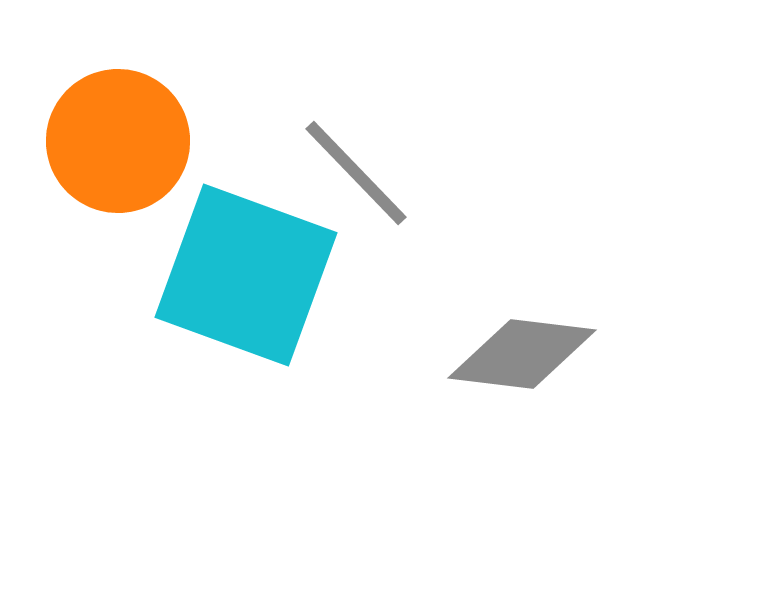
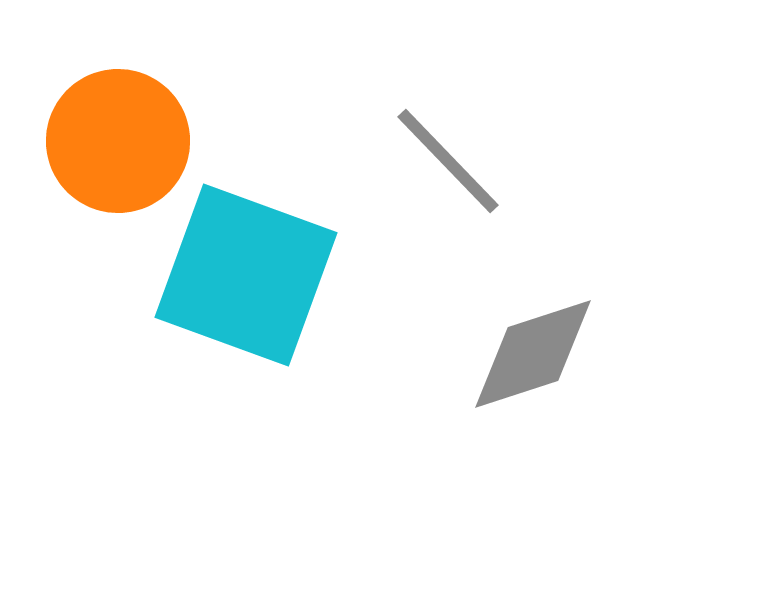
gray line: moved 92 px right, 12 px up
gray diamond: moved 11 px right; rotated 25 degrees counterclockwise
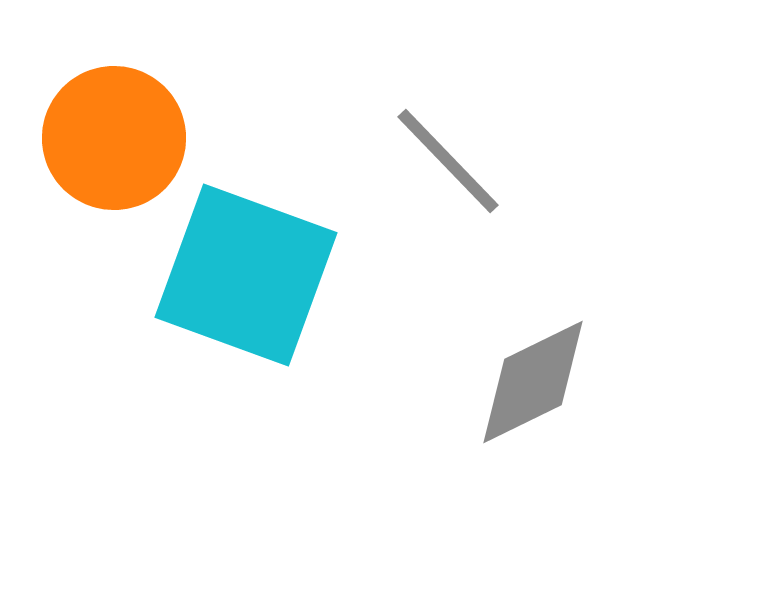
orange circle: moved 4 px left, 3 px up
gray diamond: moved 28 px down; rotated 8 degrees counterclockwise
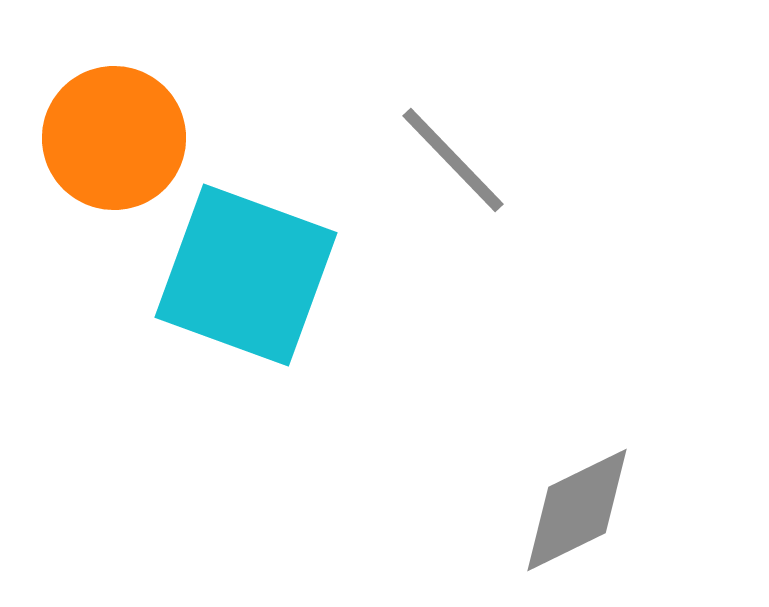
gray line: moved 5 px right, 1 px up
gray diamond: moved 44 px right, 128 px down
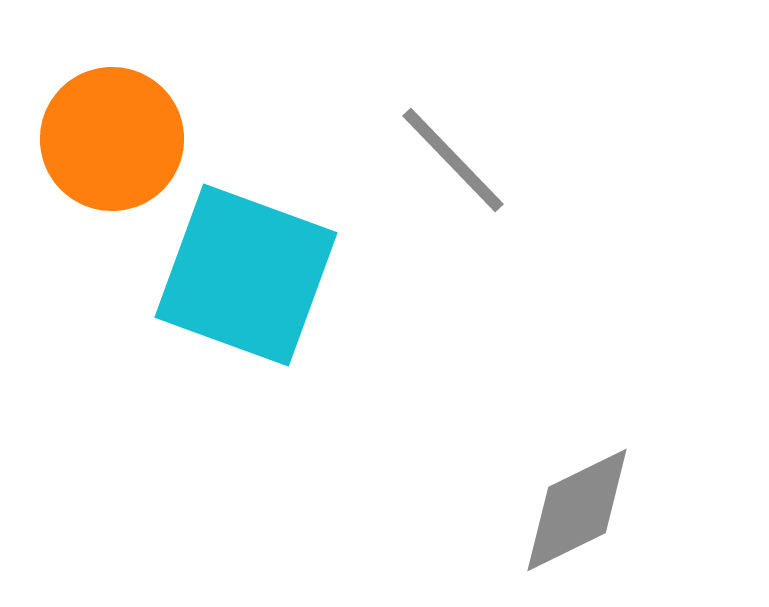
orange circle: moved 2 px left, 1 px down
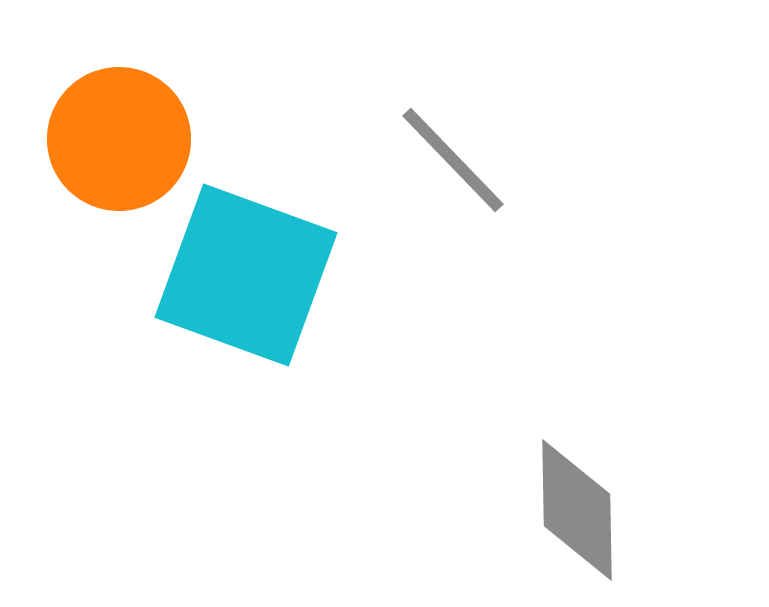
orange circle: moved 7 px right
gray diamond: rotated 65 degrees counterclockwise
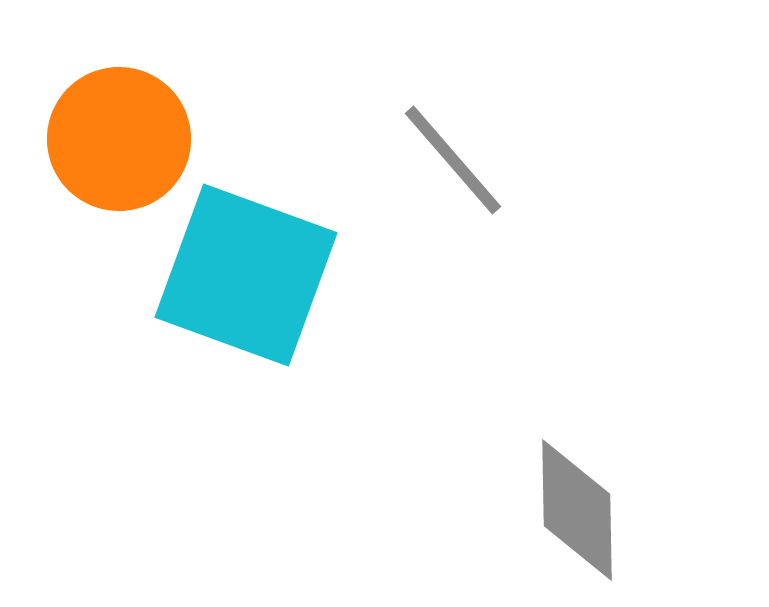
gray line: rotated 3 degrees clockwise
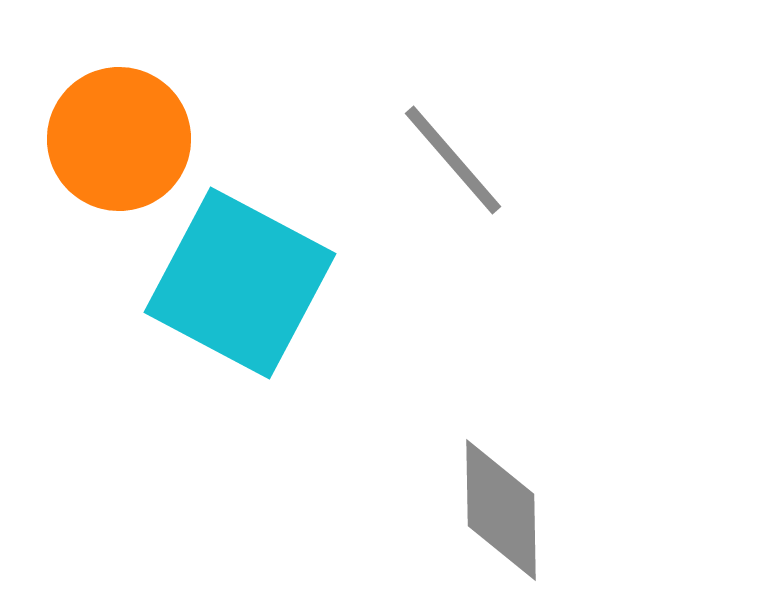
cyan square: moved 6 px left, 8 px down; rotated 8 degrees clockwise
gray diamond: moved 76 px left
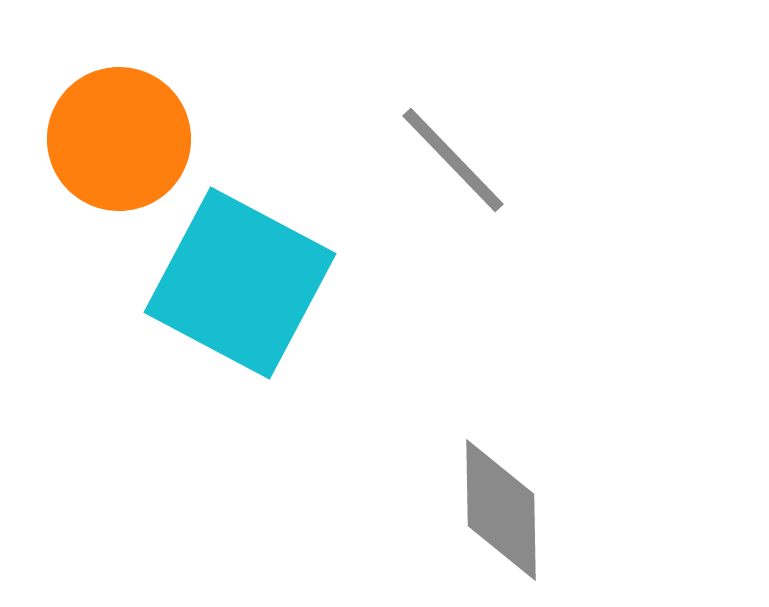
gray line: rotated 3 degrees counterclockwise
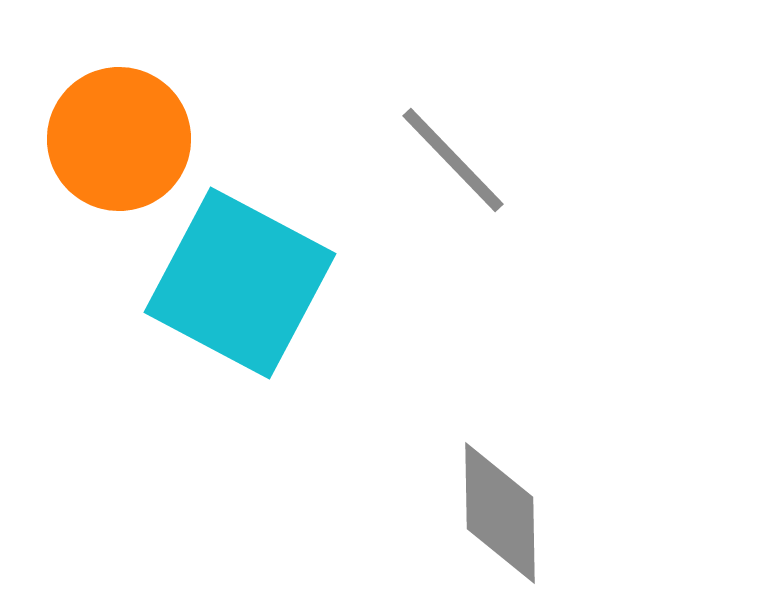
gray diamond: moved 1 px left, 3 px down
